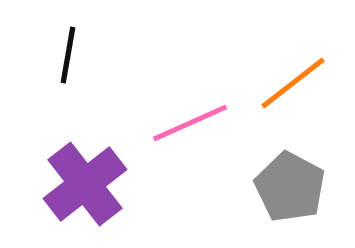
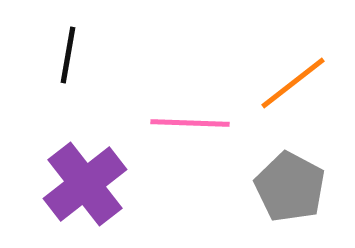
pink line: rotated 26 degrees clockwise
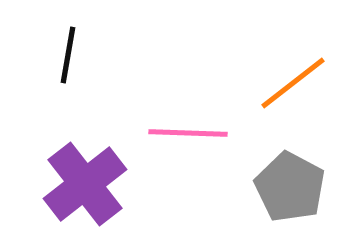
pink line: moved 2 px left, 10 px down
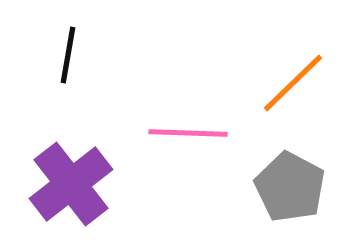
orange line: rotated 6 degrees counterclockwise
purple cross: moved 14 px left
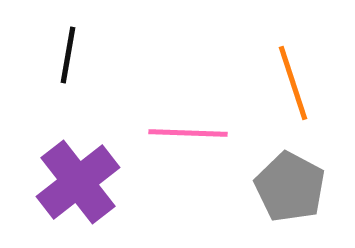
orange line: rotated 64 degrees counterclockwise
purple cross: moved 7 px right, 2 px up
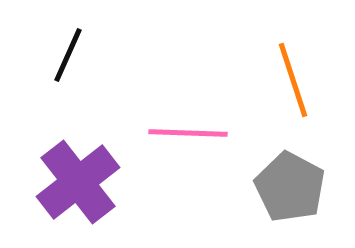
black line: rotated 14 degrees clockwise
orange line: moved 3 px up
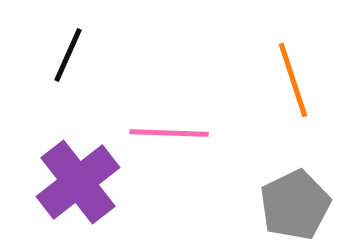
pink line: moved 19 px left
gray pentagon: moved 5 px right, 18 px down; rotated 18 degrees clockwise
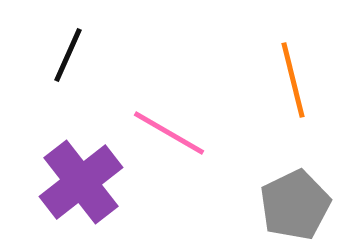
orange line: rotated 4 degrees clockwise
pink line: rotated 28 degrees clockwise
purple cross: moved 3 px right
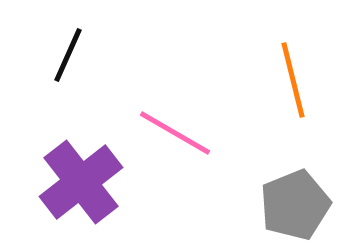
pink line: moved 6 px right
gray pentagon: rotated 4 degrees clockwise
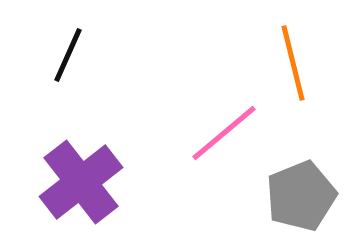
orange line: moved 17 px up
pink line: moved 49 px right; rotated 70 degrees counterclockwise
gray pentagon: moved 6 px right, 9 px up
